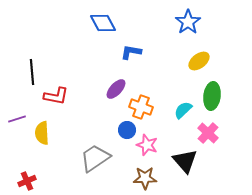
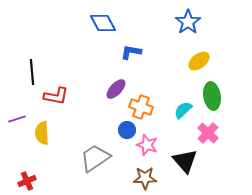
green ellipse: rotated 16 degrees counterclockwise
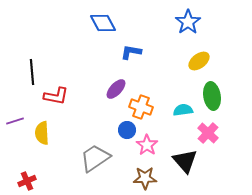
cyan semicircle: rotated 36 degrees clockwise
purple line: moved 2 px left, 2 px down
pink star: rotated 15 degrees clockwise
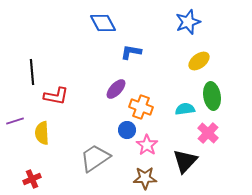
blue star: rotated 15 degrees clockwise
cyan semicircle: moved 2 px right, 1 px up
black triangle: rotated 24 degrees clockwise
red cross: moved 5 px right, 2 px up
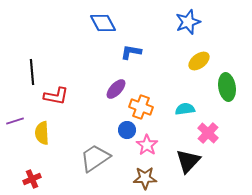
green ellipse: moved 15 px right, 9 px up
black triangle: moved 3 px right
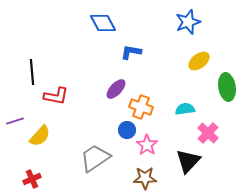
yellow semicircle: moved 2 px left, 3 px down; rotated 135 degrees counterclockwise
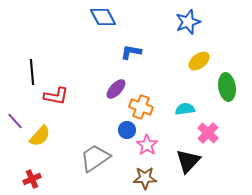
blue diamond: moved 6 px up
purple line: rotated 66 degrees clockwise
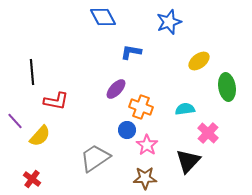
blue star: moved 19 px left
red L-shape: moved 5 px down
red cross: rotated 30 degrees counterclockwise
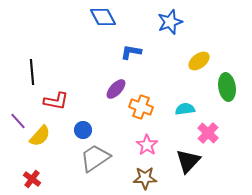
blue star: moved 1 px right
purple line: moved 3 px right
blue circle: moved 44 px left
